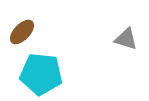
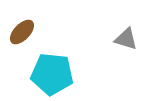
cyan pentagon: moved 11 px right
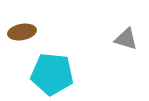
brown ellipse: rotated 36 degrees clockwise
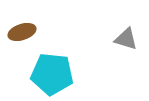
brown ellipse: rotated 8 degrees counterclockwise
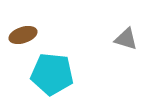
brown ellipse: moved 1 px right, 3 px down
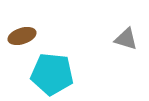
brown ellipse: moved 1 px left, 1 px down
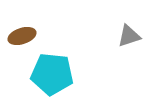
gray triangle: moved 3 px right, 3 px up; rotated 35 degrees counterclockwise
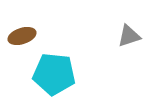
cyan pentagon: moved 2 px right
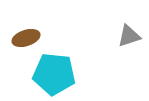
brown ellipse: moved 4 px right, 2 px down
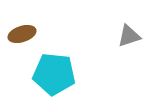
brown ellipse: moved 4 px left, 4 px up
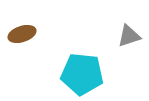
cyan pentagon: moved 28 px right
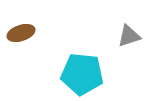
brown ellipse: moved 1 px left, 1 px up
